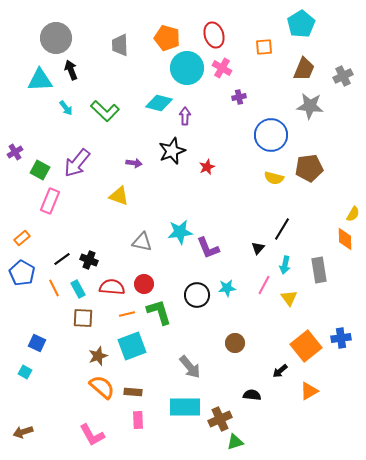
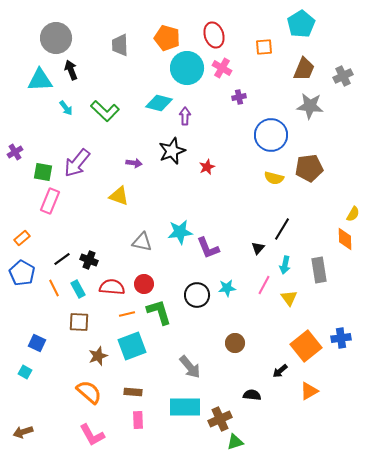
green square at (40, 170): moved 3 px right, 2 px down; rotated 18 degrees counterclockwise
brown square at (83, 318): moved 4 px left, 4 px down
orange semicircle at (102, 387): moved 13 px left, 5 px down
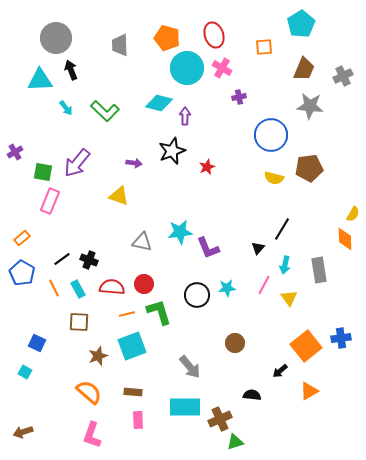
pink L-shape at (92, 435): rotated 48 degrees clockwise
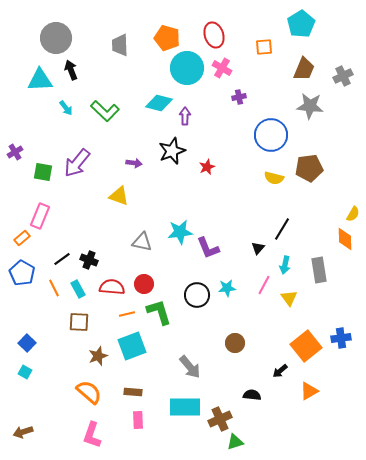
pink rectangle at (50, 201): moved 10 px left, 15 px down
blue square at (37, 343): moved 10 px left; rotated 18 degrees clockwise
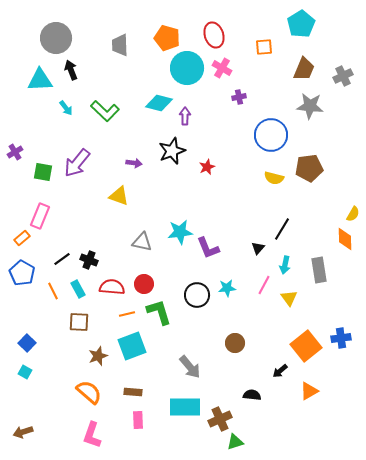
orange line at (54, 288): moved 1 px left, 3 px down
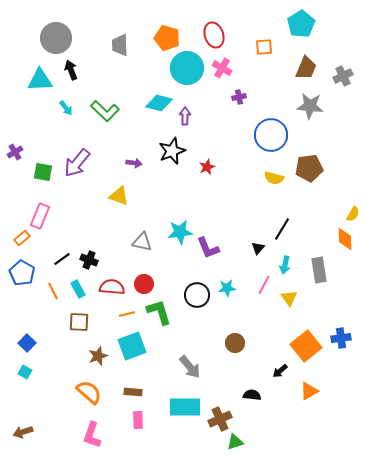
brown trapezoid at (304, 69): moved 2 px right, 1 px up
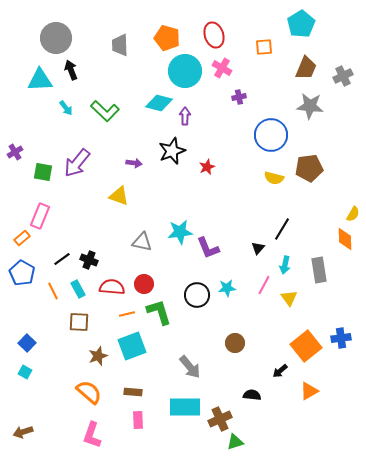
cyan circle at (187, 68): moved 2 px left, 3 px down
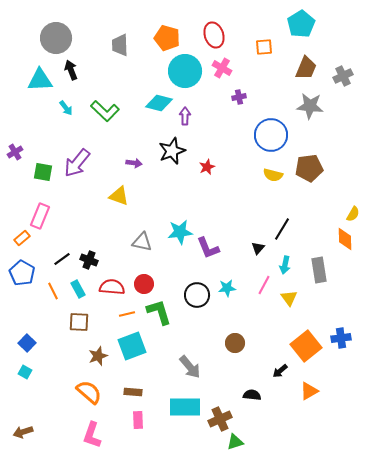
yellow semicircle at (274, 178): moved 1 px left, 3 px up
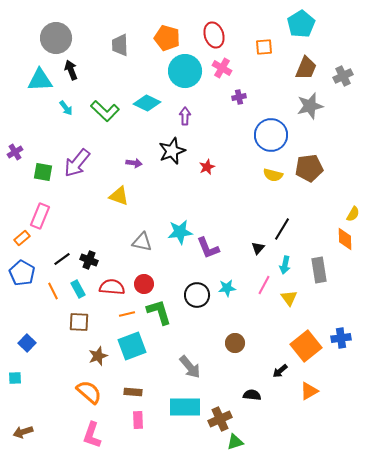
cyan diamond at (159, 103): moved 12 px left; rotated 12 degrees clockwise
gray star at (310, 106): rotated 20 degrees counterclockwise
cyan square at (25, 372): moved 10 px left, 6 px down; rotated 32 degrees counterclockwise
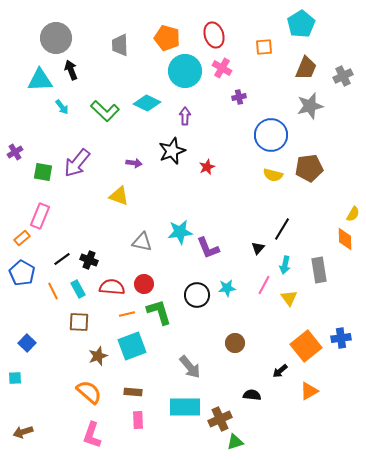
cyan arrow at (66, 108): moved 4 px left, 1 px up
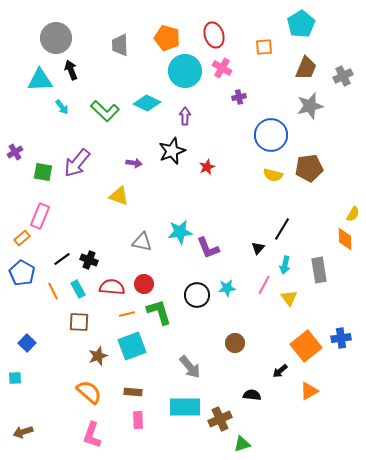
green triangle at (235, 442): moved 7 px right, 2 px down
